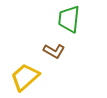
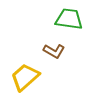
green trapezoid: rotated 92 degrees clockwise
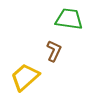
brown L-shape: rotated 95 degrees counterclockwise
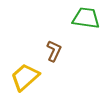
green trapezoid: moved 17 px right, 1 px up
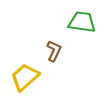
green trapezoid: moved 4 px left, 4 px down
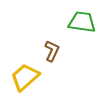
brown L-shape: moved 2 px left
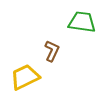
yellow trapezoid: rotated 16 degrees clockwise
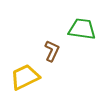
green trapezoid: moved 7 px down
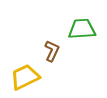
green trapezoid: rotated 12 degrees counterclockwise
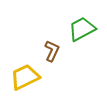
green trapezoid: rotated 24 degrees counterclockwise
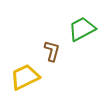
brown L-shape: rotated 10 degrees counterclockwise
